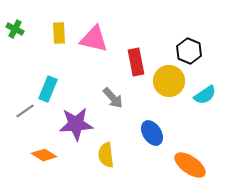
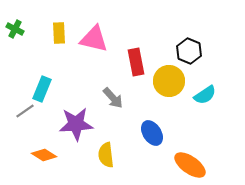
cyan rectangle: moved 6 px left
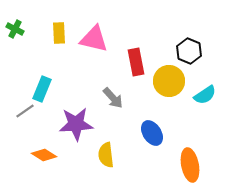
orange ellipse: rotated 44 degrees clockwise
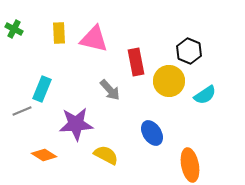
green cross: moved 1 px left
gray arrow: moved 3 px left, 8 px up
gray line: moved 3 px left; rotated 12 degrees clockwise
yellow semicircle: rotated 125 degrees clockwise
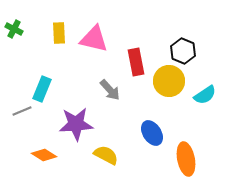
black hexagon: moved 6 px left
orange ellipse: moved 4 px left, 6 px up
